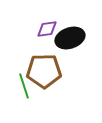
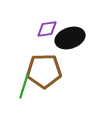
green line: rotated 35 degrees clockwise
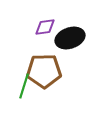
purple diamond: moved 2 px left, 2 px up
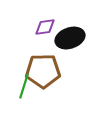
brown pentagon: moved 1 px left
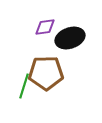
brown pentagon: moved 3 px right, 2 px down
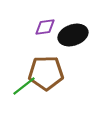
black ellipse: moved 3 px right, 3 px up
green line: rotated 35 degrees clockwise
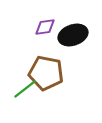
brown pentagon: rotated 12 degrees clockwise
green line: moved 1 px right, 3 px down
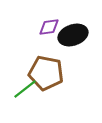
purple diamond: moved 4 px right
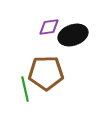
brown pentagon: rotated 12 degrees counterclockwise
green line: rotated 65 degrees counterclockwise
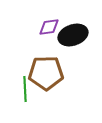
green line: rotated 10 degrees clockwise
